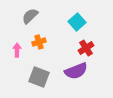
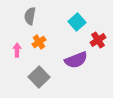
gray semicircle: rotated 36 degrees counterclockwise
orange cross: rotated 16 degrees counterclockwise
red cross: moved 12 px right, 8 px up
purple semicircle: moved 11 px up
gray square: rotated 25 degrees clockwise
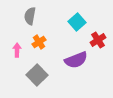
gray square: moved 2 px left, 2 px up
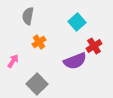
gray semicircle: moved 2 px left
red cross: moved 4 px left, 6 px down
pink arrow: moved 4 px left, 11 px down; rotated 32 degrees clockwise
purple semicircle: moved 1 px left, 1 px down
gray square: moved 9 px down
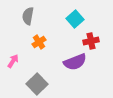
cyan square: moved 2 px left, 3 px up
red cross: moved 3 px left, 5 px up; rotated 21 degrees clockwise
purple semicircle: moved 1 px down
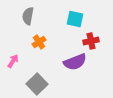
cyan square: rotated 36 degrees counterclockwise
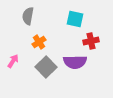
purple semicircle: rotated 20 degrees clockwise
gray square: moved 9 px right, 17 px up
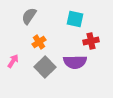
gray semicircle: moved 1 px right; rotated 24 degrees clockwise
gray square: moved 1 px left
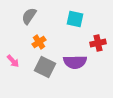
red cross: moved 7 px right, 2 px down
pink arrow: rotated 104 degrees clockwise
gray square: rotated 20 degrees counterclockwise
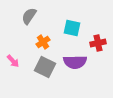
cyan square: moved 3 px left, 9 px down
orange cross: moved 4 px right
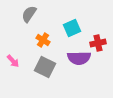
gray semicircle: moved 2 px up
cyan square: rotated 36 degrees counterclockwise
orange cross: moved 2 px up; rotated 24 degrees counterclockwise
purple semicircle: moved 4 px right, 4 px up
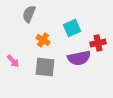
gray semicircle: rotated 12 degrees counterclockwise
purple semicircle: rotated 10 degrees counterclockwise
gray square: rotated 20 degrees counterclockwise
